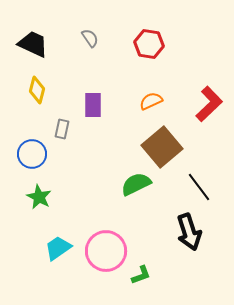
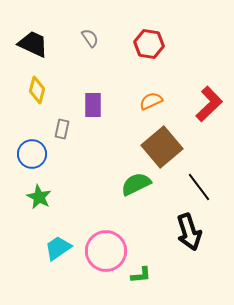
green L-shape: rotated 15 degrees clockwise
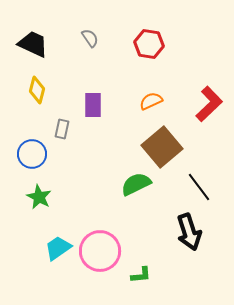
pink circle: moved 6 px left
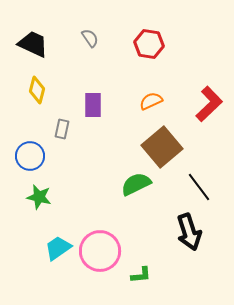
blue circle: moved 2 px left, 2 px down
green star: rotated 15 degrees counterclockwise
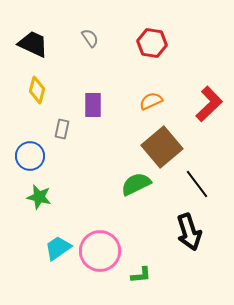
red hexagon: moved 3 px right, 1 px up
black line: moved 2 px left, 3 px up
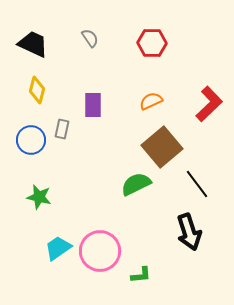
red hexagon: rotated 8 degrees counterclockwise
blue circle: moved 1 px right, 16 px up
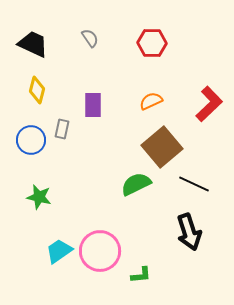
black line: moved 3 px left; rotated 28 degrees counterclockwise
cyan trapezoid: moved 1 px right, 3 px down
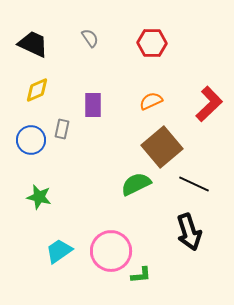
yellow diamond: rotated 52 degrees clockwise
pink circle: moved 11 px right
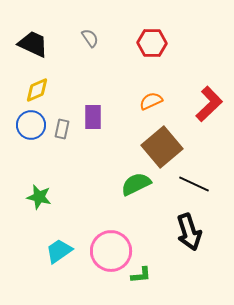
purple rectangle: moved 12 px down
blue circle: moved 15 px up
